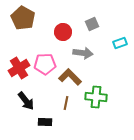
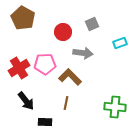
green cross: moved 19 px right, 10 px down
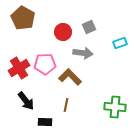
gray square: moved 3 px left, 3 px down
brown line: moved 2 px down
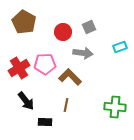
brown pentagon: moved 1 px right, 4 px down
cyan rectangle: moved 4 px down
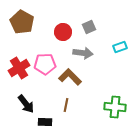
brown pentagon: moved 2 px left
black arrow: moved 3 px down
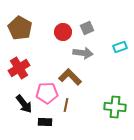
brown pentagon: moved 2 px left, 6 px down
gray square: moved 2 px left, 1 px down
pink pentagon: moved 2 px right, 29 px down
black arrow: moved 2 px left
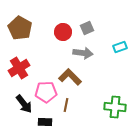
pink pentagon: moved 1 px left, 1 px up
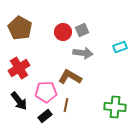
gray square: moved 5 px left, 2 px down
brown L-shape: rotated 15 degrees counterclockwise
black arrow: moved 5 px left, 3 px up
black rectangle: moved 6 px up; rotated 40 degrees counterclockwise
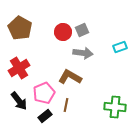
pink pentagon: moved 2 px left, 1 px down; rotated 20 degrees counterclockwise
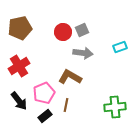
brown pentagon: rotated 30 degrees clockwise
red cross: moved 2 px up
green cross: rotated 10 degrees counterclockwise
